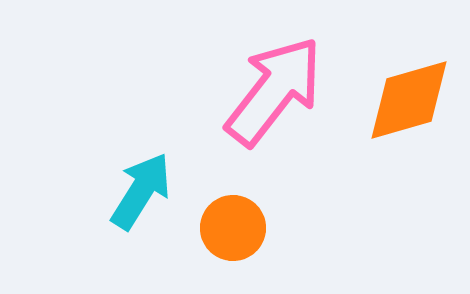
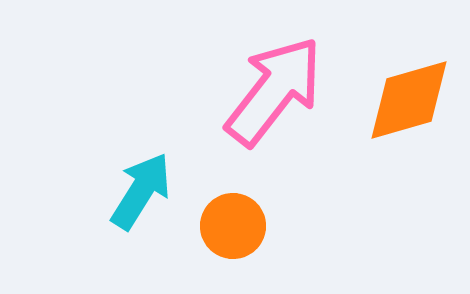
orange circle: moved 2 px up
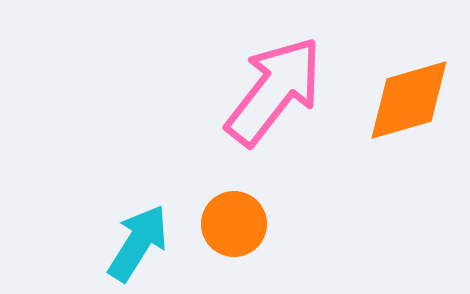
cyan arrow: moved 3 px left, 52 px down
orange circle: moved 1 px right, 2 px up
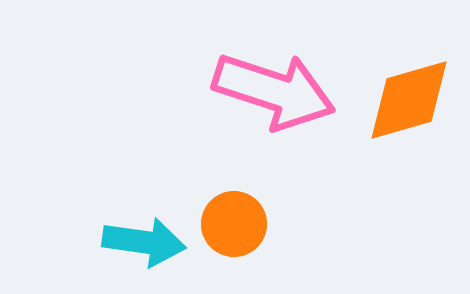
pink arrow: rotated 70 degrees clockwise
cyan arrow: moved 6 px right, 1 px up; rotated 66 degrees clockwise
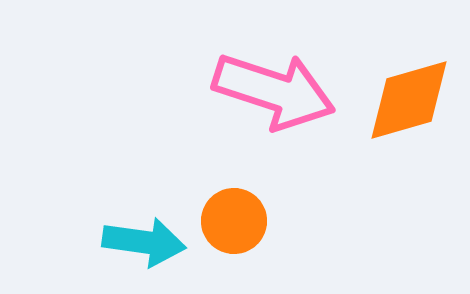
orange circle: moved 3 px up
